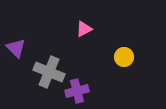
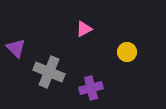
yellow circle: moved 3 px right, 5 px up
purple cross: moved 14 px right, 3 px up
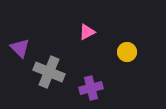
pink triangle: moved 3 px right, 3 px down
purple triangle: moved 4 px right
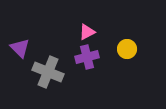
yellow circle: moved 3 px up
gray cross: moved 1 px left
purple cross: moved 4 px left, 31 px up
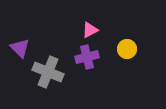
pink triangle: moved 3 px right, 2 px up
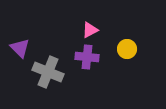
purple cross: rotated 20 degrees clockwise
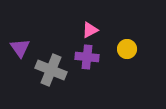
purple triangle: rotated 10 degrees clockwise
gray cross: moved 3 px right, 2 px up
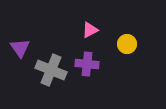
yellow circle: moved 5 px up
purple cross: moved 7 px down
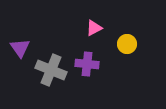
pink triangle: moved 4 px right, 2 px up
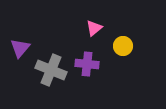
pink triangle: rotated 12 degrees counterclockwise
yellow circle: moved 4 px left, 2 px down
purple triangle: rotated 15 degrees clockwise
